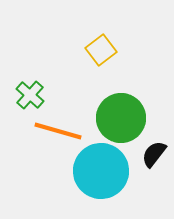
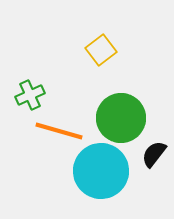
green cross: rotated 24 degrees clockwise
orange line: moved 1 px right
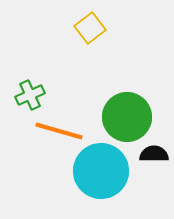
yellow square: moved 11 px left, 22 px up
green circle: moved 6 px right, 1 px up
black semicircle: rotated 52 degrees clockwise
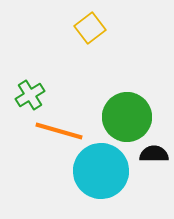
green cross: rotated 8 degrees counterclockwise
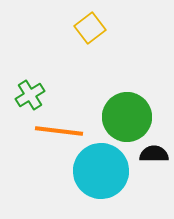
orange line: rotated 9 degrees counterclockwise
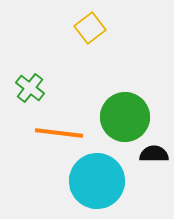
green cross: moved 7 px up; rotated 20 degrees counterclockwise
green circle: moved 2 px left
orange line: moved 2 px down
cyan circle: moved 4 px left, 10 px down
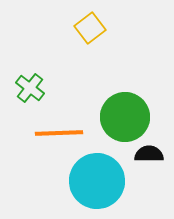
orange line: rotated 9 degrees counterclockwise
black semicircle: moved 5 px left
